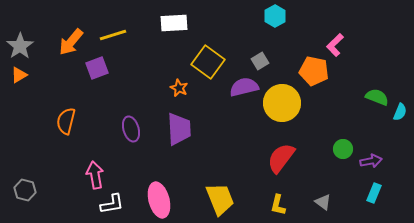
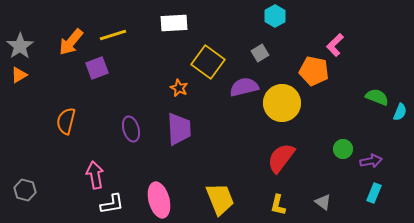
gray square: moved 8 px up
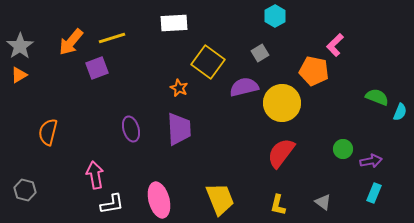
yellow line: moved 1 px left, 3 px down
orange semicircle: moved 18 px left, 11 px down
red semicircle: moved 5 px up
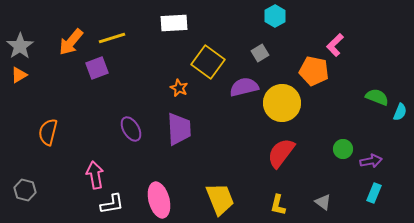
purple ellipse: rotated 15 degrees counterclockwise
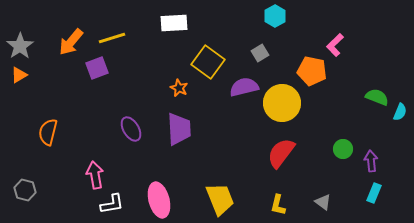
orange pentagon: moved 2 px left
purple arrow: rotated 85 degrees counterclockwise
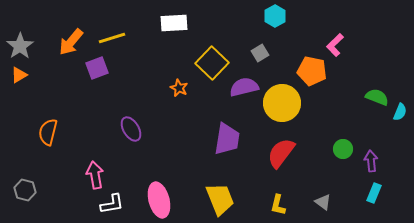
yellow square: moved 4 px right, 1 px down; rotated 8 degrees clockwise
purple trapezoid: moved 48 px right, 10 px down; rotated 12 degrees clockwise
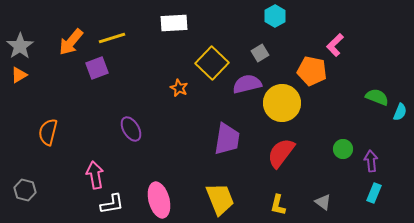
purple semicircle: moved 3 px right, 3 px up
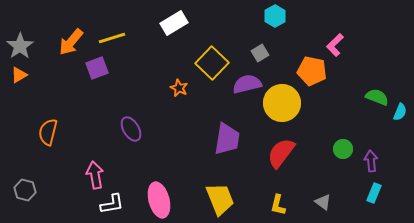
white rectangle: rotated 28 degrees counterclockwise
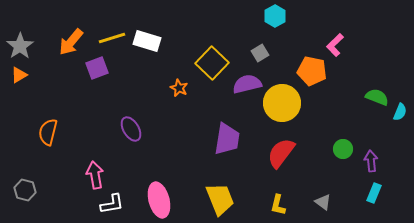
white rectangle: moved 27 px left, 18 px down; rotated 48 degrees clockwise
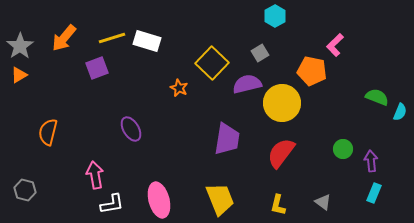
orange arrow: moved 7 px left, 4 px up
